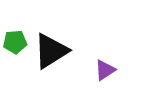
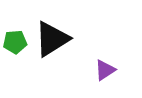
black triangle: moved 1 px right, 12 px up
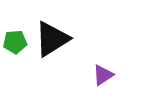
purple triangle: moved 2 px left, 5 px down
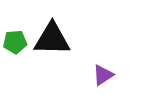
black triangle: rotated 33 degrees clockwise
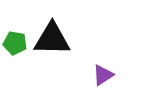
green pentagon: moved 1 px down; rotated 15 degrees clockwise
